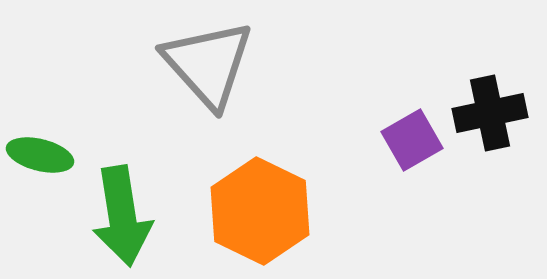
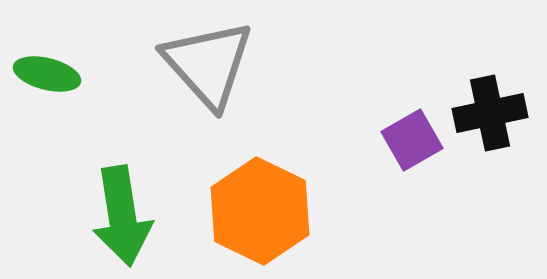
green ellipse: moved 7 px right, 81 px up
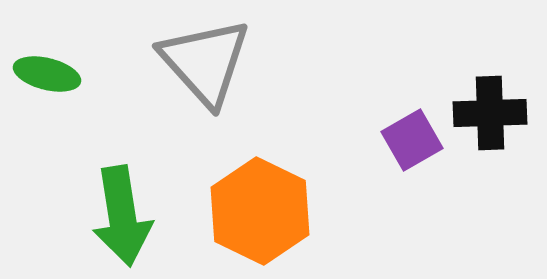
gray triangle: moved 3 px left, 2 px up
black cross: rotated 10 degrees clockwise
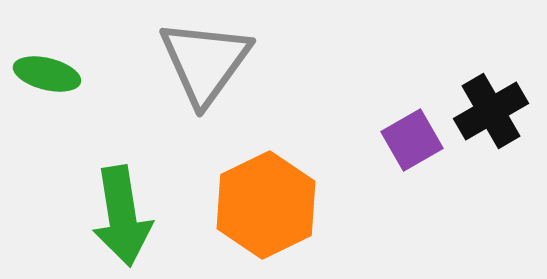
gray triangle: rotated 18 degrees clockwise
black cross: moved 1 px right, 2 px up; rotated 28 degrees counterclockwise
orange hexagon: moved 6 px right, 6 px up; rotated 8 degrees clockwise
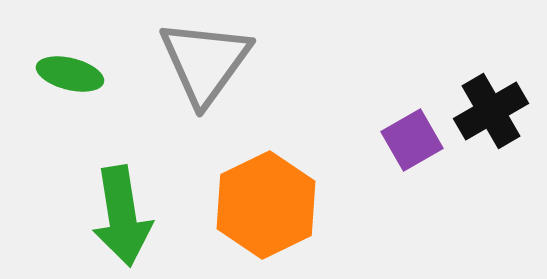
green ellipse: moved 23 px right
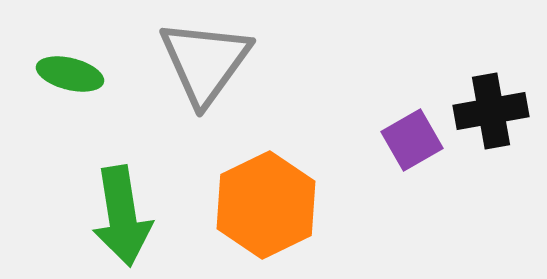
black cross: rotated 20 degrees clockwise
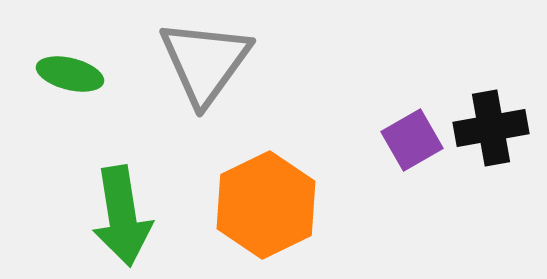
black cross: moved 17 px down
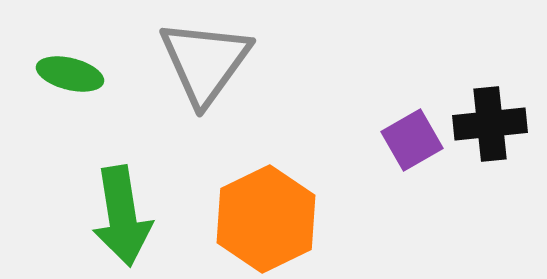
black cross: moved 1 px left, 4 px up; rotated 4 degrees clockwise
orange hexagon: moved 14 px down
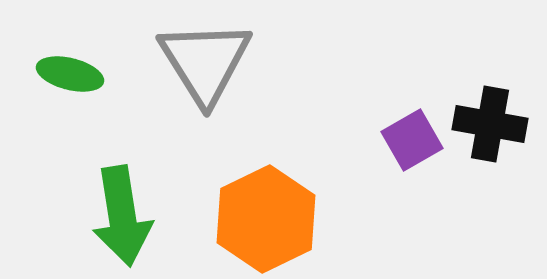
gray triangle: rotated 8 degrees counterclockwise
black cross: rotated 16 degrees clockwise
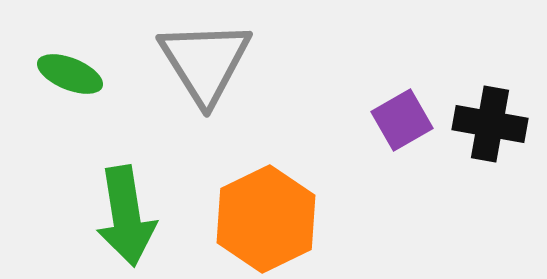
green ellipse: rotated 8 degrees clockwise
purple square: moved 10 px left, 20 px up
green arrow: moved 4 px right
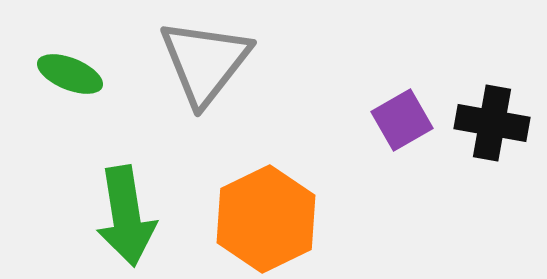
gray triangle: rotated 10 degrees clockwise
black cross: moved 2 px right, 1 px up
